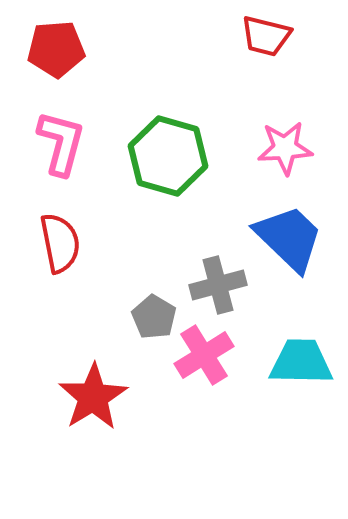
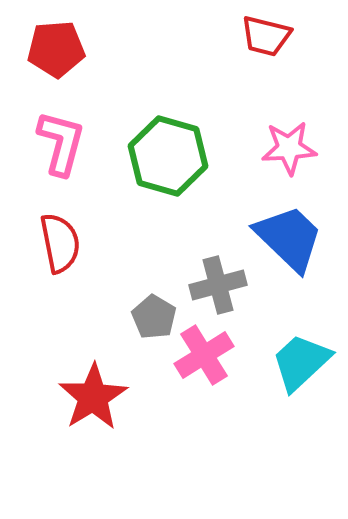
pink star: moved 4 px right
cyan trapezoid: rotated 44 degrees counterclockwise
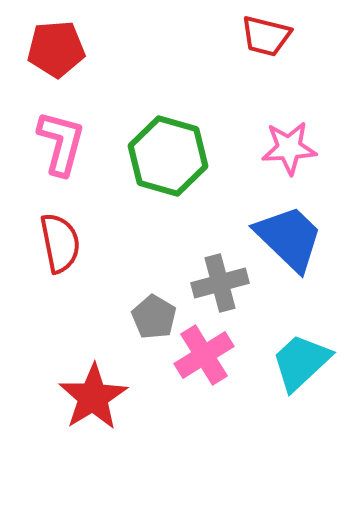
gray cross: moved 2 px right, 2 px up
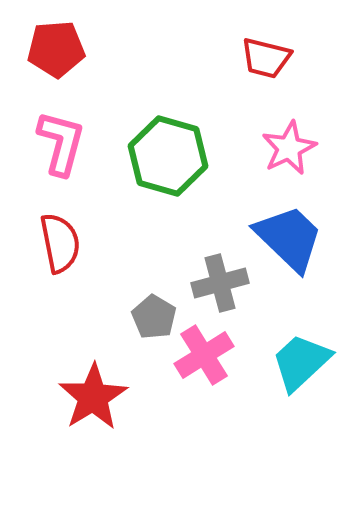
red trapezoid: moved 22 px down
pink star: rotated 22 degrees counterclockwise
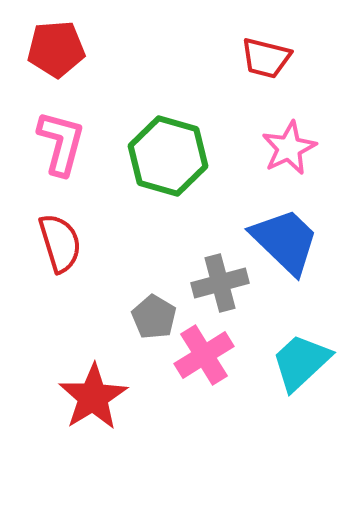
blue trapezoid: moved 4 px left, 3 px down
red semicircle: rotated 6 degrees counterclockwise
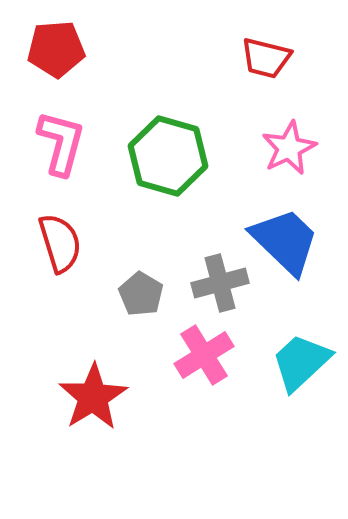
gray pentagon: moved 13 px left, 23 px up
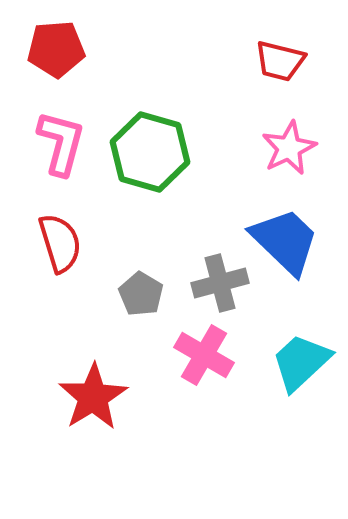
red trapezoid: moved 14 px right, 3 px down
green hexagon: moved 18 px left, 4 px up
pink cross: rotated 28 degrees counterclockwise
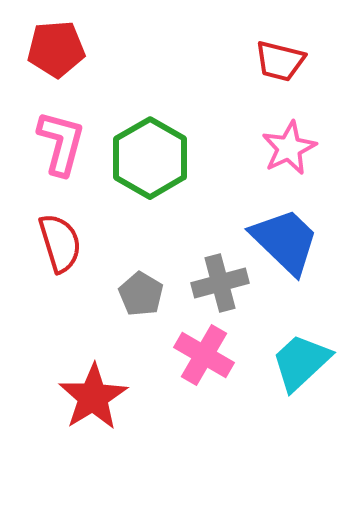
green hexagon: moved 6 px down; rotated 14 degrees clockwise
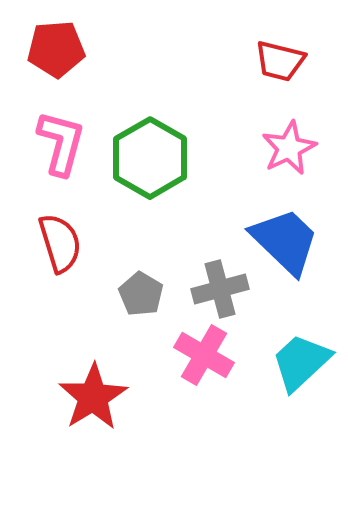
gray cross: moved 6 px down
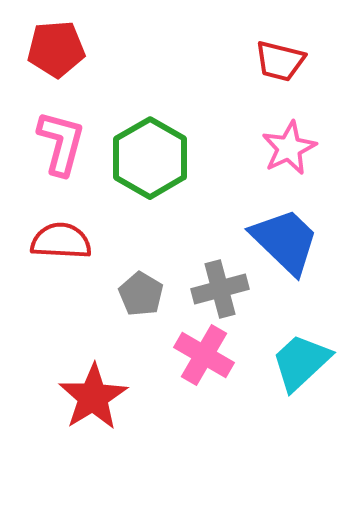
red semicircle: moved 1 px right, 2 px up; rotated 70 degrees counterclockwise
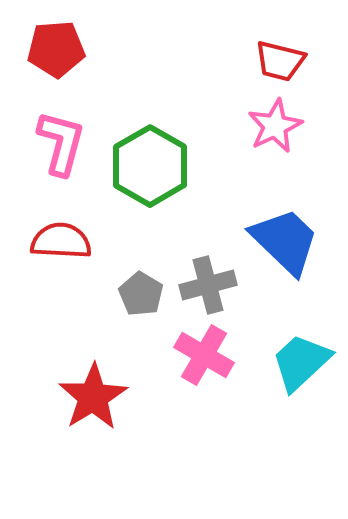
pink star: moved 14 px left, 22 px up
green hexagon: moved 8 px down
gray cross: moved 12 px left, 4 px up
